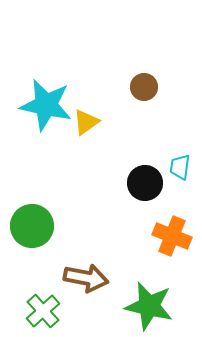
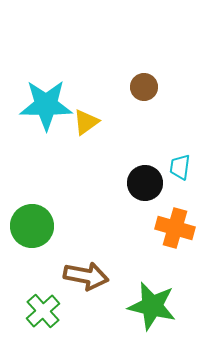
cyan star: rotated 12 degrees counterclockwise
orange cross: moved 3 px right, 8 px up; rotated 6 degrees counterclockwise
brown arrow: moved 2 px up
green star: moved 3 px right
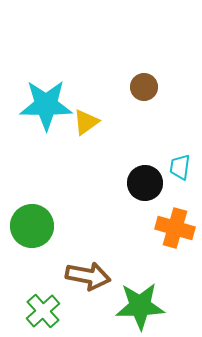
brown arrow: moved 2 px right
green star: moved 12 px left; rotated 15 degrees counterclockwise
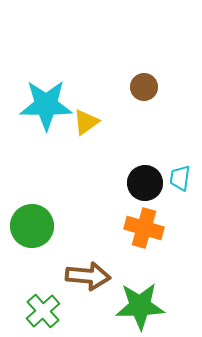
cyan trapezoid: moved 11 px down
orange cross: moved 31 px left
brown arrow: rotated 6 degrees counterclockwise
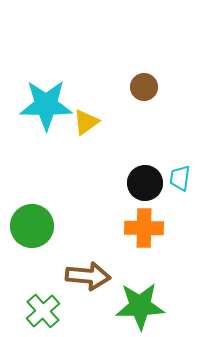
orange cross: rotated 15 degrees counterclockwise
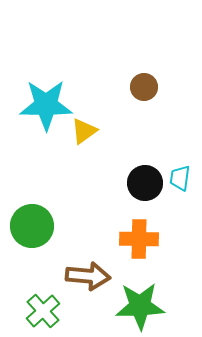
yellow triangle: moved 2 px left, 9 px down
orange cross: moved 5 px left, 11 px down
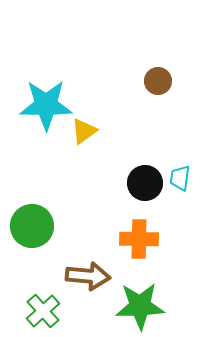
brown circle: moved 14 px right, 6 px up
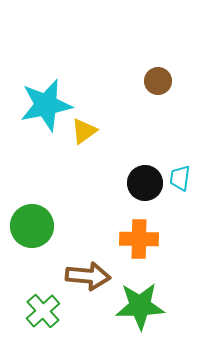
cyan star: rotated 12 degrees counterclockwise
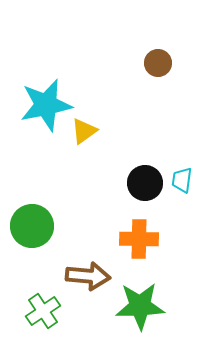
brown circle: moved 18 px up
cyan trapezoid: moved 2 px right, 2 px down
green cross: rotated 8 degrees clockwise
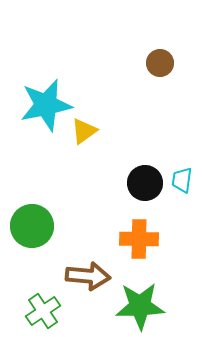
brown circle: moved 2 px right
